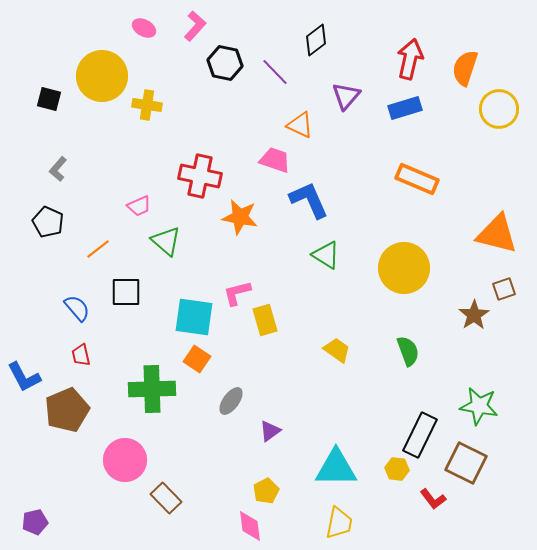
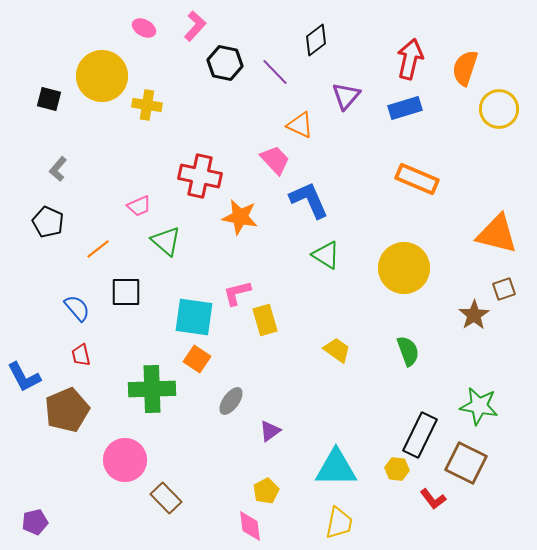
pink trapezoid at (275, 160): rotated 28 degrees clockwise
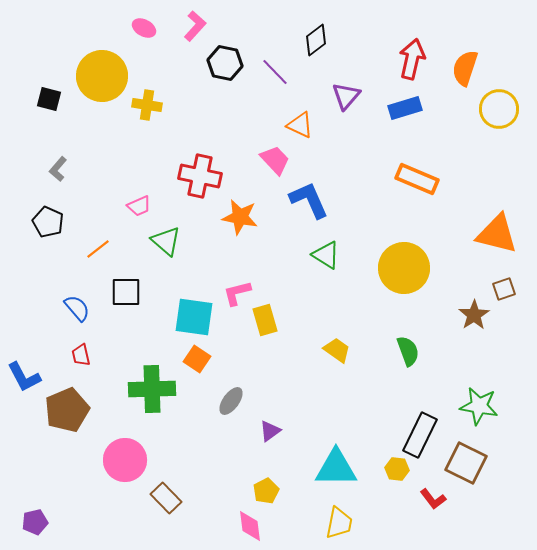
red arrow at (410, 59): moved 2 px right
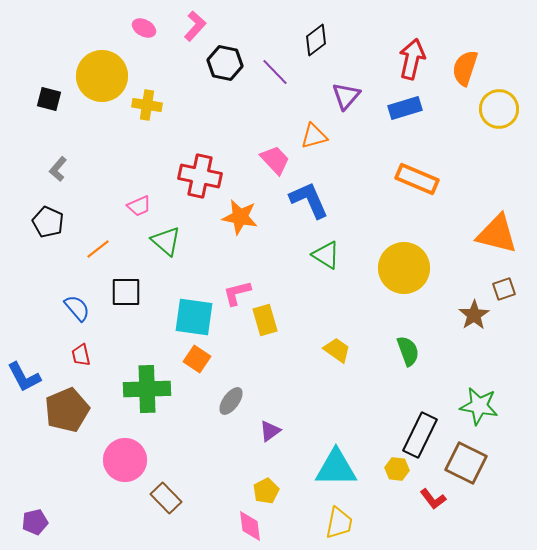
orange triangle at (300, 125): moved 14 px right, 11 px down; rotated 40 degrees counterclockwise
green cross at (152, 389): moved 5 px left
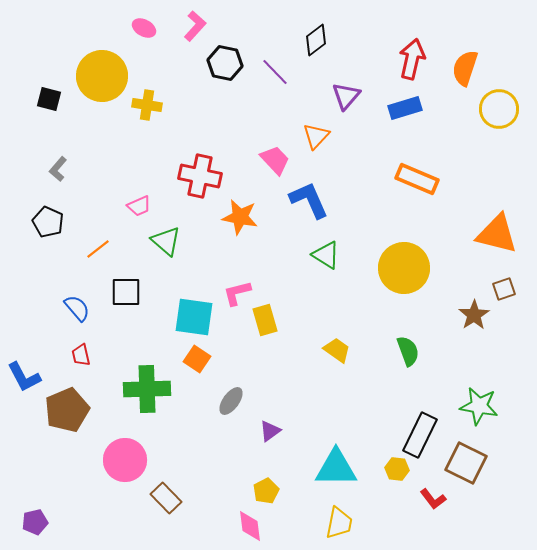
orange triangle at (314, 136): moved 2 px right; rotated 32 degrees counterclockwise
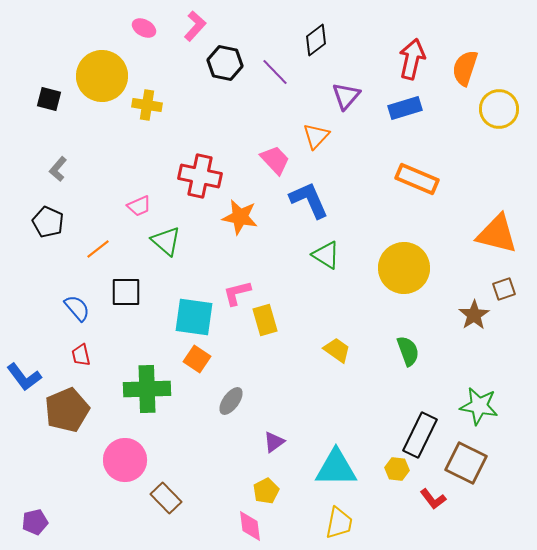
blue L-shape at (24, 377): rotated 9 degrees counterclockwise
purple triangle at (270, 431): moved 4 px right, 11 px down
